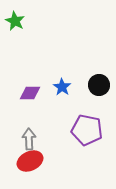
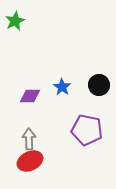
green star: rotated 18 degrees clockwise
purple diamond: moved 3 px down
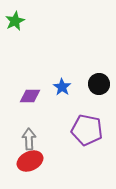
black circle: moved 1 px up
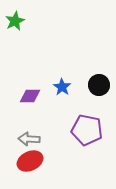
black circle: moved 1 px down
gray arrow: rotated 85 degrees counterclockwise
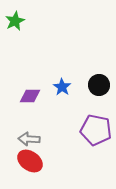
purple pentagon: moved 9 px right
red ellipse: rotated 60 degrees clockwise
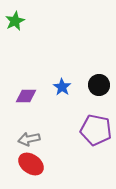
purple diamond: moved 4 px left
gray arrow: rotated 15 degrees counterclockwise
red ellipse: moved 1 px right, 3 px down
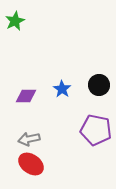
blue star: moved 2 px down
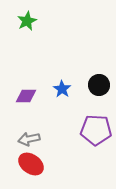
green star: moved 12 px right
purple pentagon: rotated 8 degrees counterclockwise
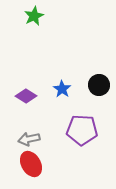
green star: moved 7 px right, 5 px up
purple diamond: rotated 30 degrees clockwise
purple pentagon: moved 14 px left
red ellipse: rotated 25 degrees clockwise
